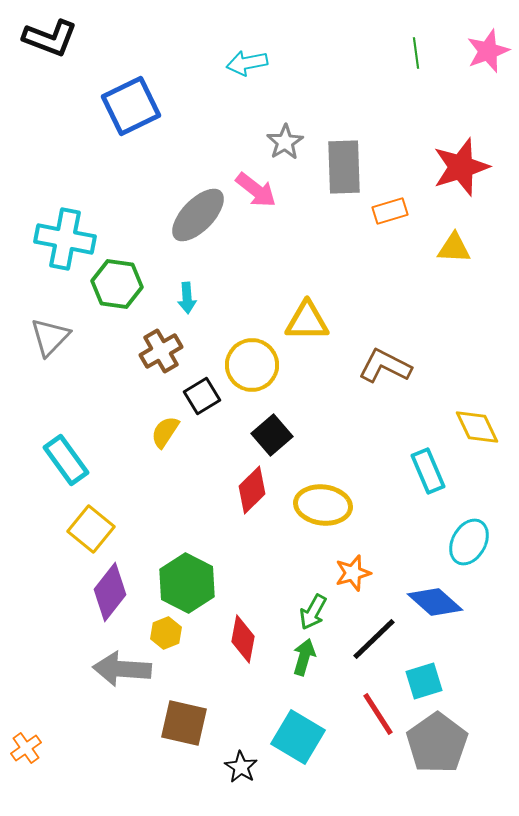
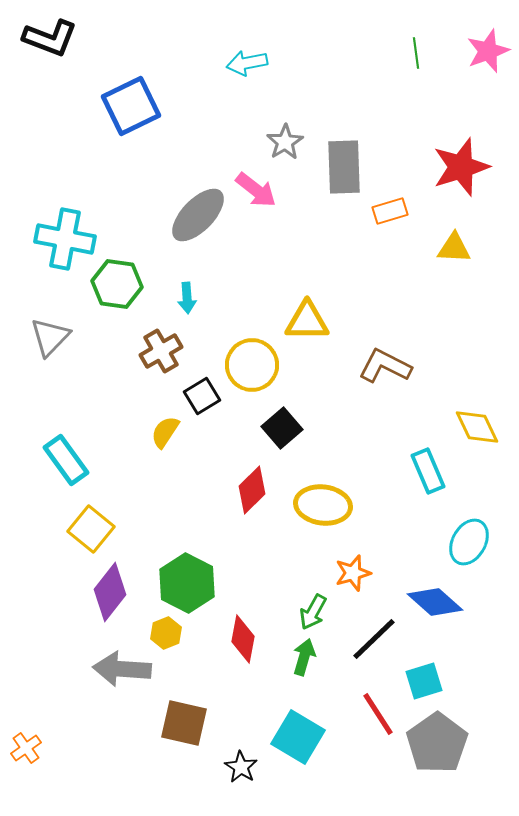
black square at (272, 435): moved 10 px right, 7 px up
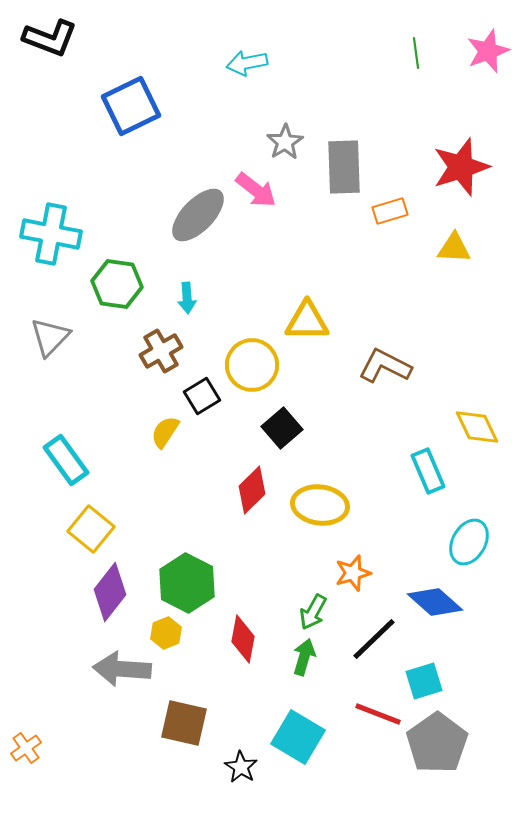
cyan cross at (65, 239): moved 14 px left, 5 px up
yellow ellipse at (323, 505): moved 3 px left
red line at (378, 714): rotated 36 degrees counterclockwise
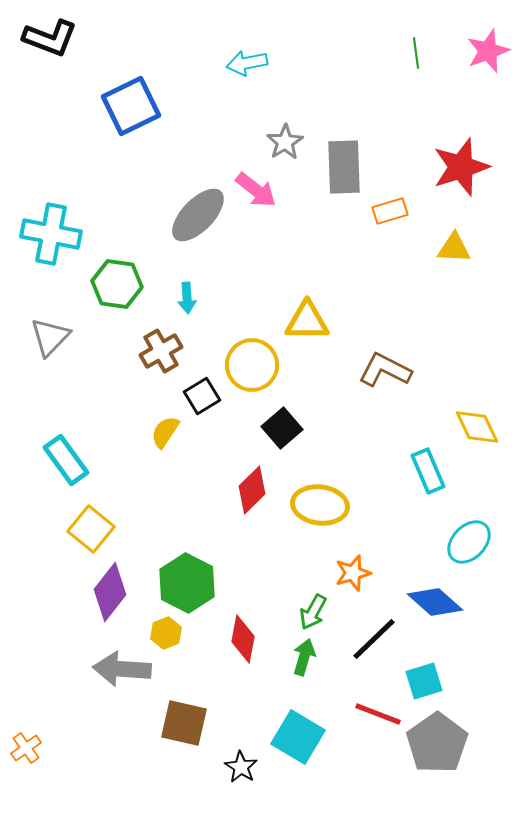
brown L-shape at (385, 366): moved 4 px down
cyan ellipse at (469, 542): rotated 15 degrees clockwise
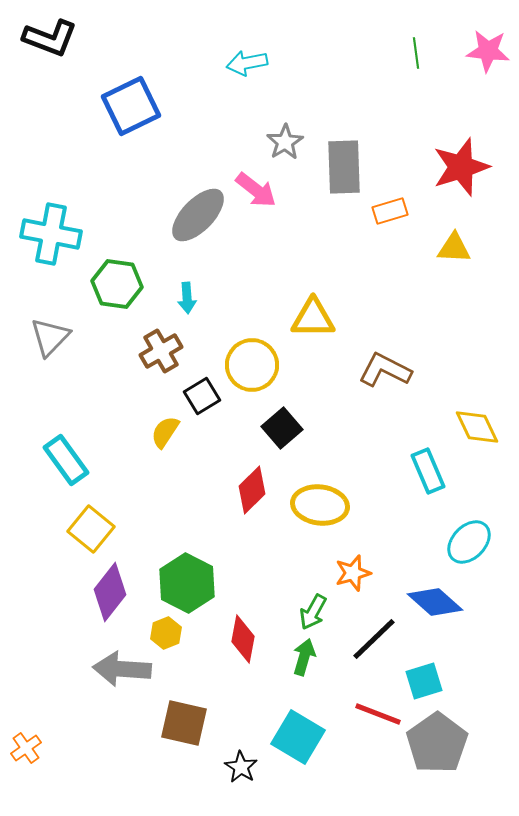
pink star at (488, 51): rotated 27 degrees clockwise
yellow triangle at (307, 321): moved 6 px right, 3 px up
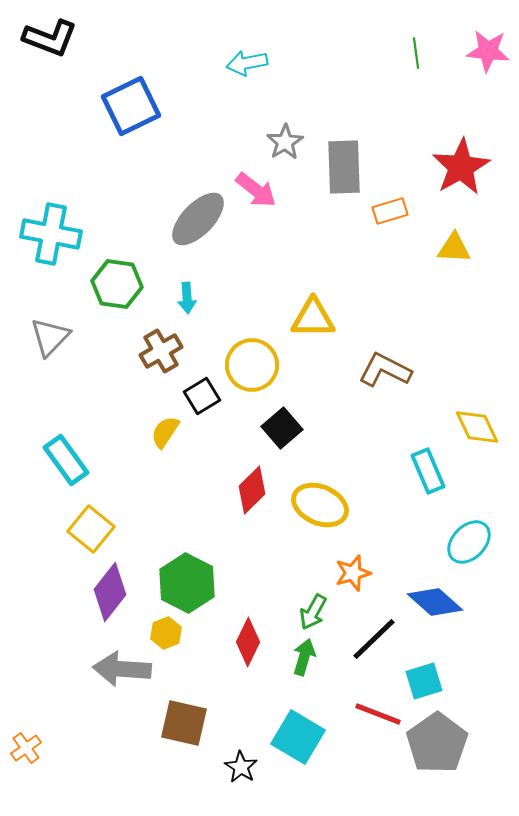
red star at (461, 167): rotated 12 degrees counterclockwise
gray ellipse at (198, 215): moved 4 px down
yellow ellipse at (320, 505): rotated 16 degrees clockwise
red diamond at (243, 639): moved 5 px right, 3 px down; rotated 15 degrees clockwise
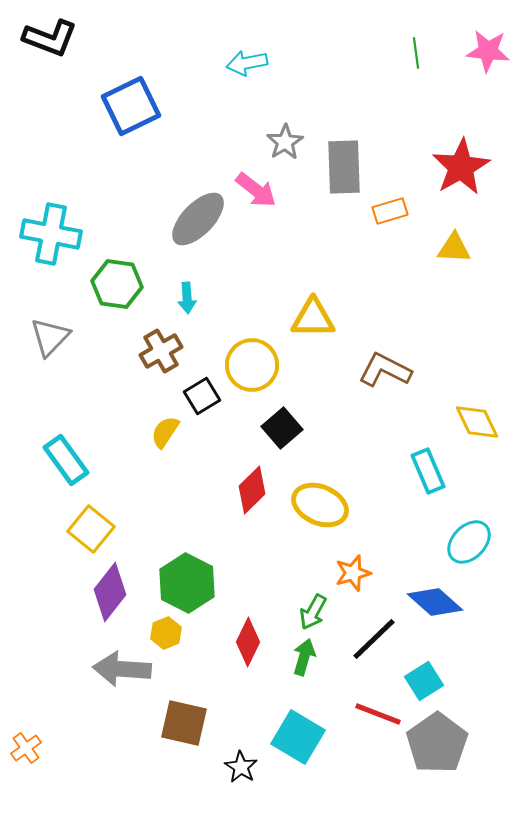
yellow diamond at (477, 427): moved 5 px up
cyan square at (424, 681): rotated 15 degrees counterclockwise
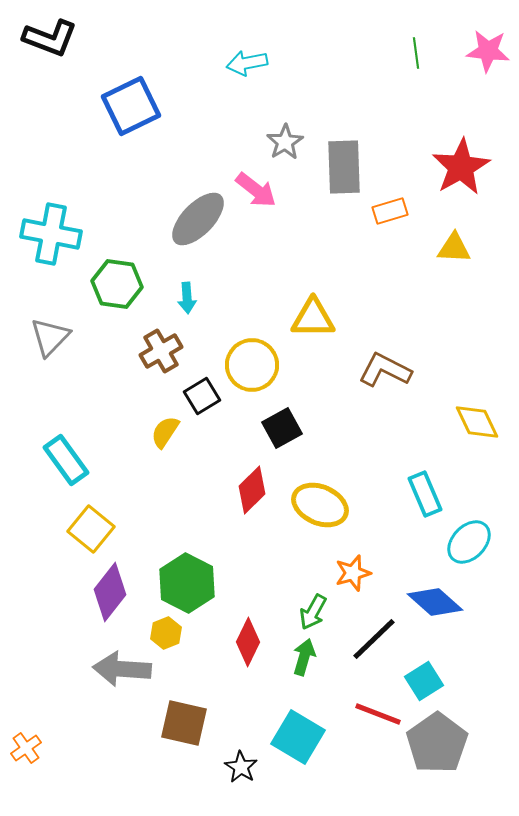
black square at (282, 428): rotated 12 degrees clockwise
cyan rectangle at (428, 471): moved 3 px left, 23 px down
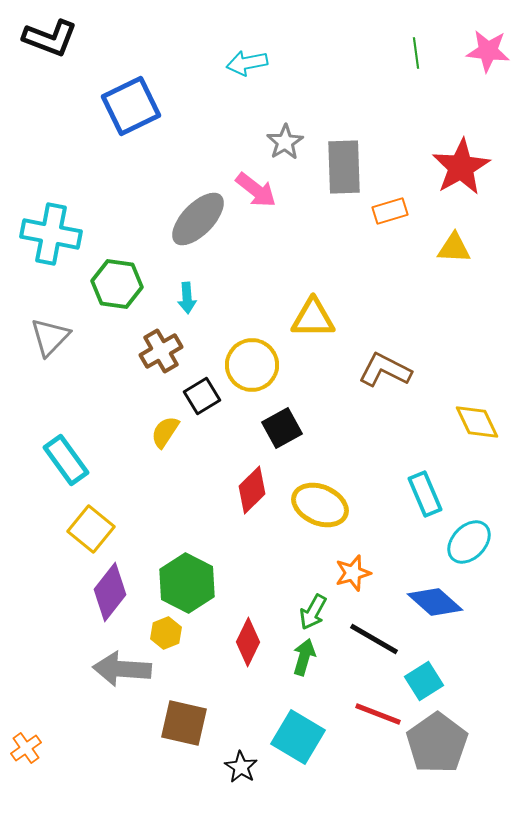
black line at (374, 639): rotated 74 degrees clockwise
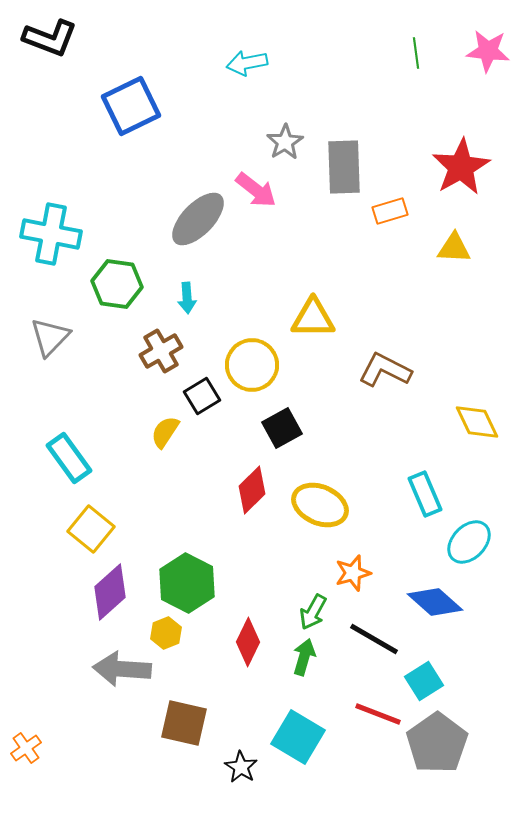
cyan rectangle at (66, 460): moved 3 px right, 2 px up
purple diamond at (110, 592): rotated 10 degrees clockwise
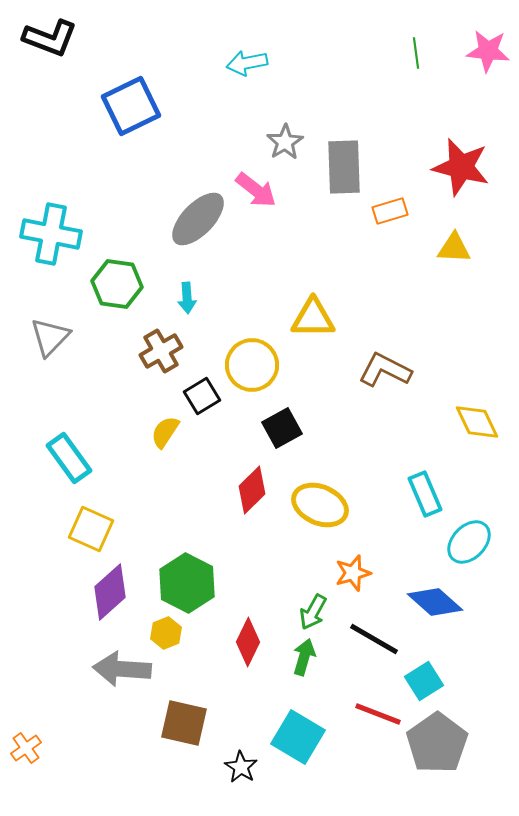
red star at (461, 167): rotated 28 degrees counterclockwise
yellow square at (91, 529): rotated 15 degrees counterclockwise
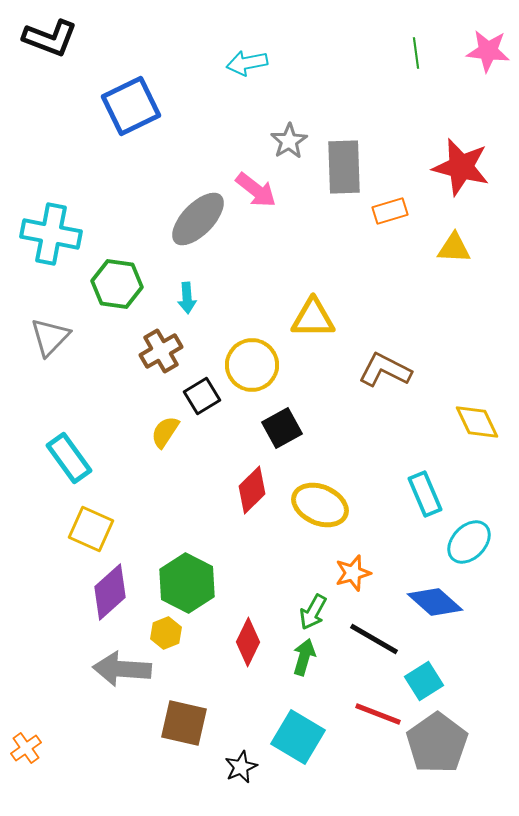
gray star at (285, 142): moved 4 px right, 1 px up
black star at (241, 767): rotated 16 degrees clockwise
